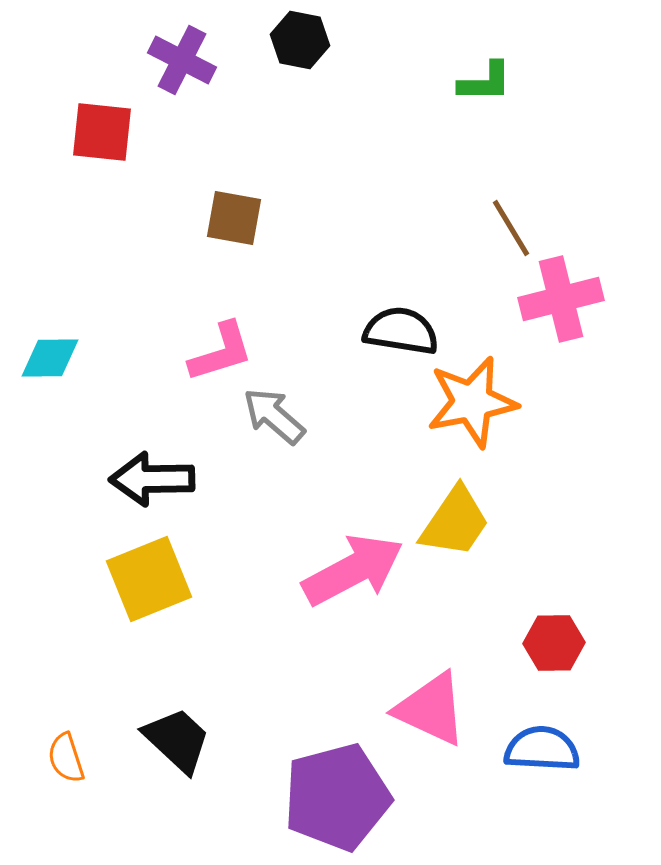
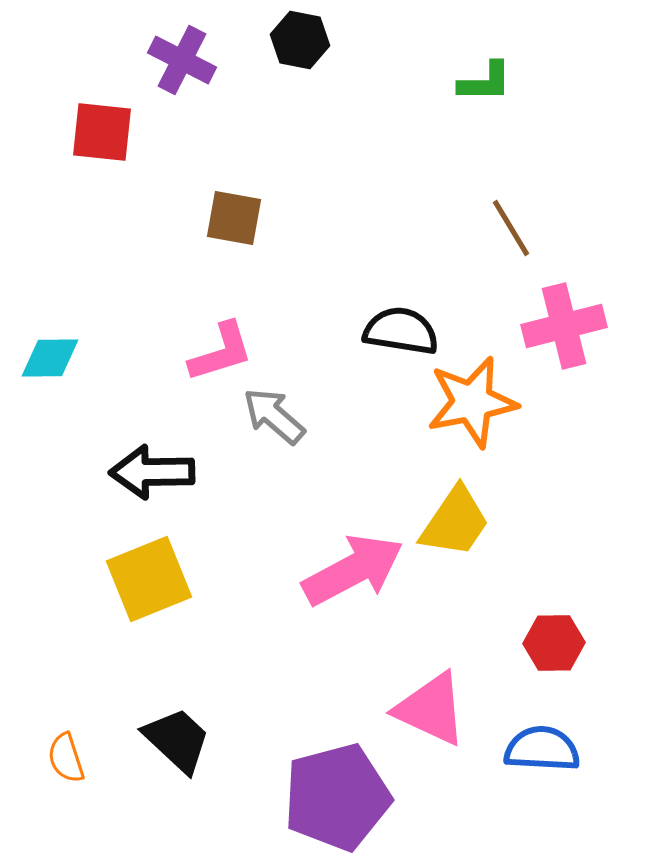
pink cross: moved 3 px right, 27 px down
black arrow: moved 7 px up
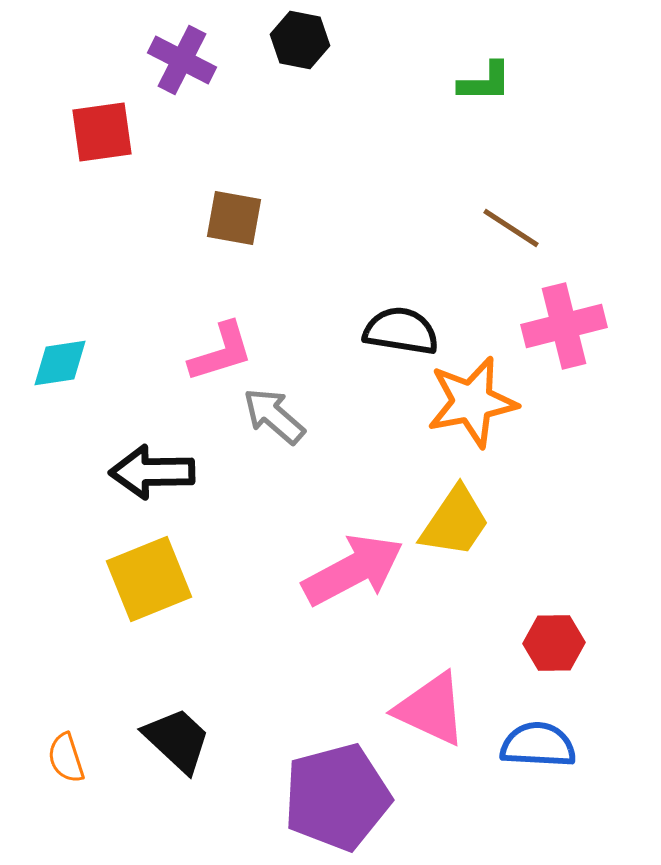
red square: rotated 14 degrees counterclockwise
brown line: rotated 26 degrees counterclockwise
cyan diamond: moved 10 px right, 5 px down; rotated 8 degrees counterclockwise
blue semicircle: moved 4 px left, 4 px up
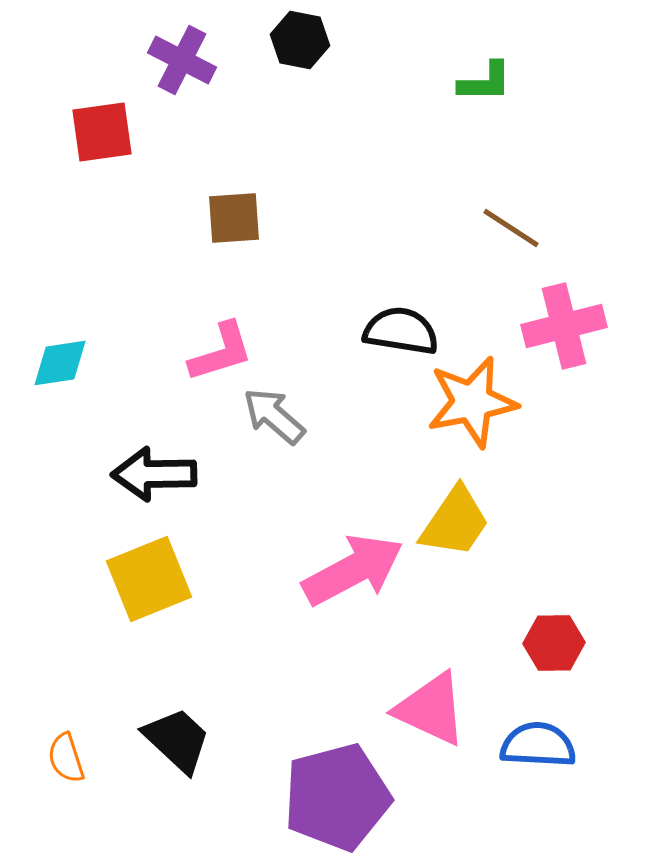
brown square: rotated 14 degrees counterclockwise
black arrow: moved 2 px right, 2 px down
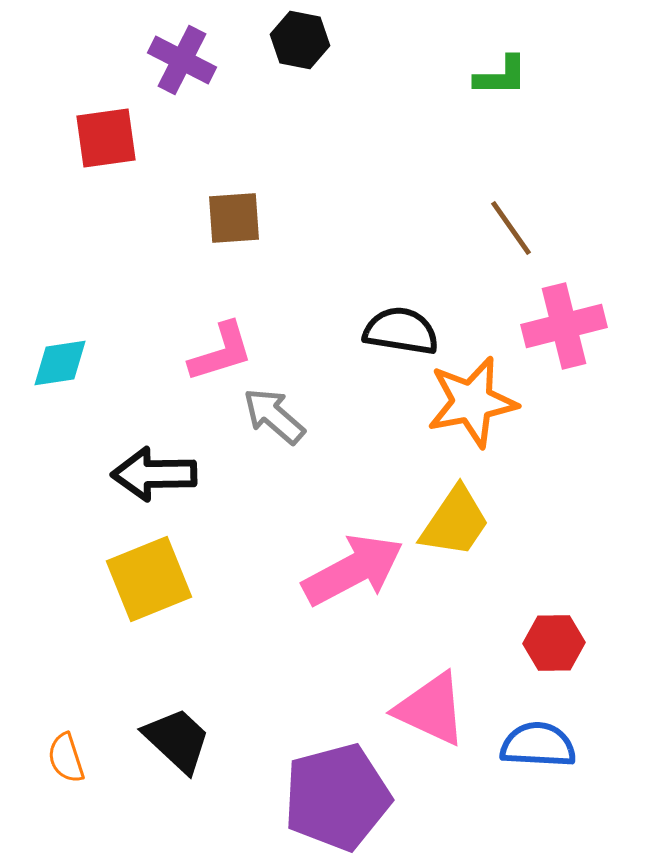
green L-shape: moved 16 px right, 6 px up
red square: moved 4 px right, 6 px down
brown line: rotated 22 degrees clockwise
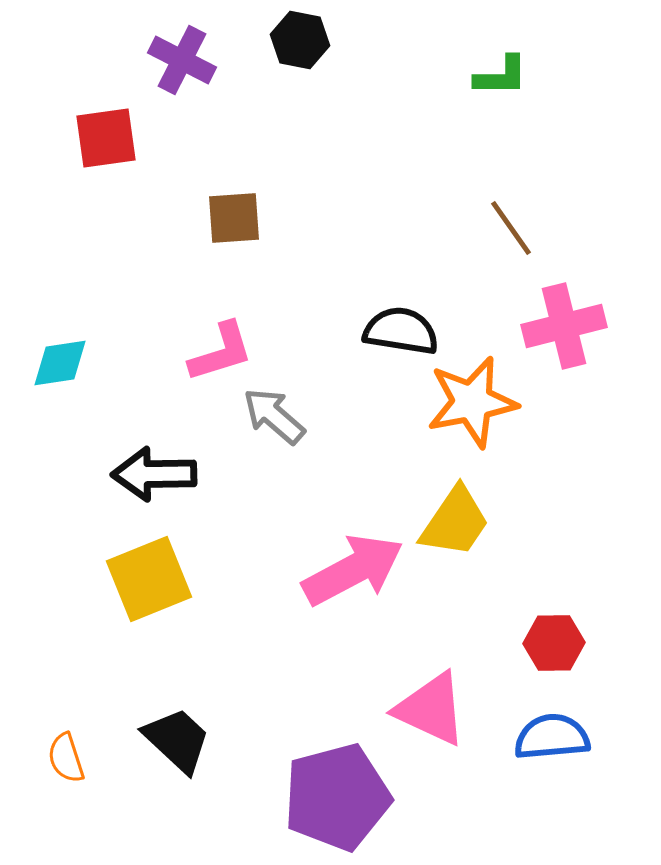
blue semicircle: moved 14 px right, 8 px up; rotated 8 degrees counterclockwise
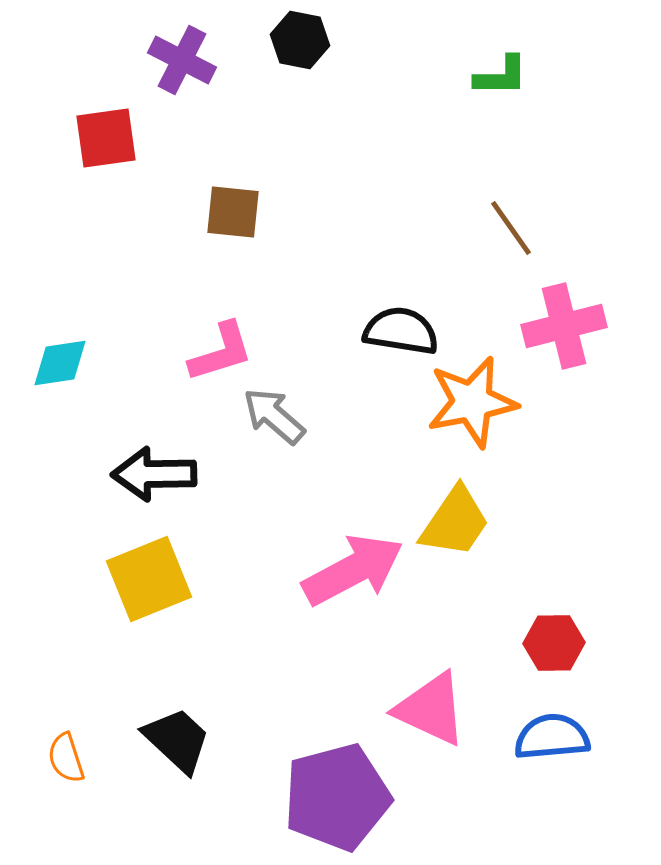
brown square: moved 1 px left, 6 px up; rotated 10 degrees clockwise
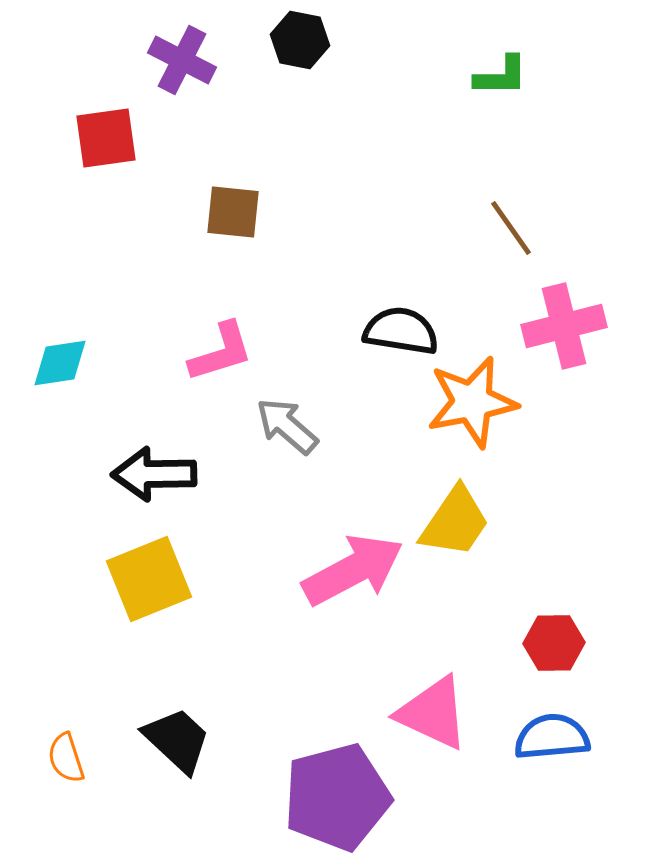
gray arrow: moved 13 px right, 10 px down
pink triangle: moved 2 px right, 4 px down
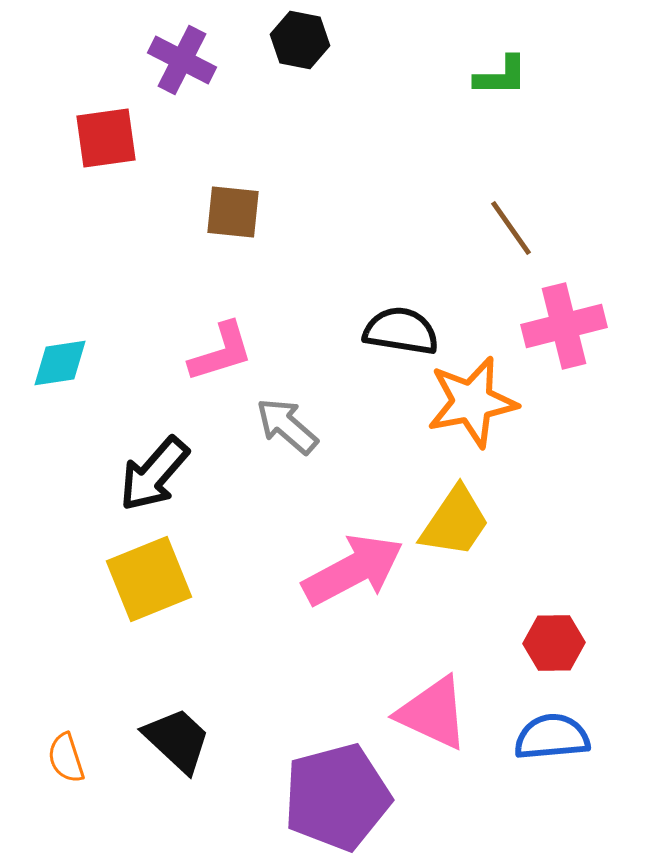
black arrow: rotated 48 degrees counterclockwise
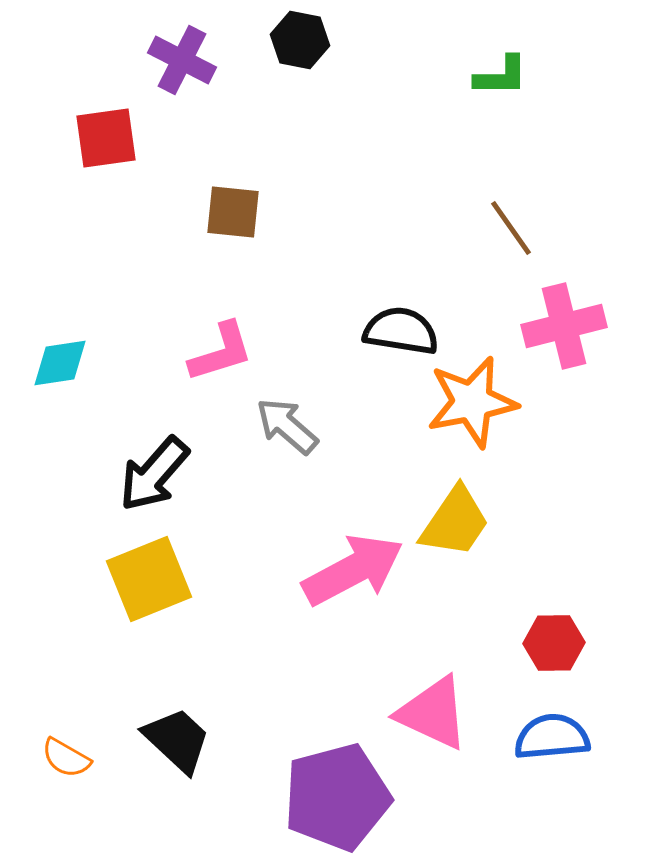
orange semicircle: rotated 42 degrees counterclockwise
